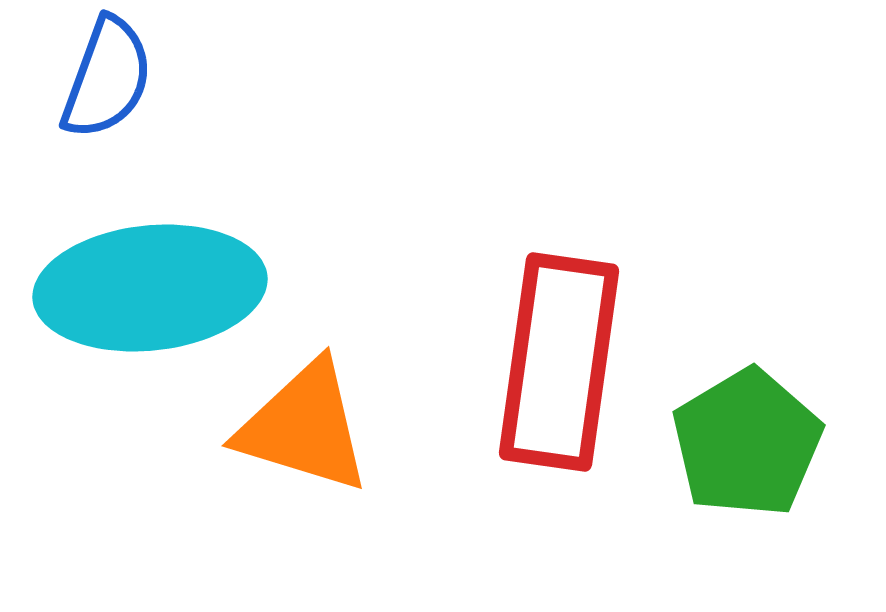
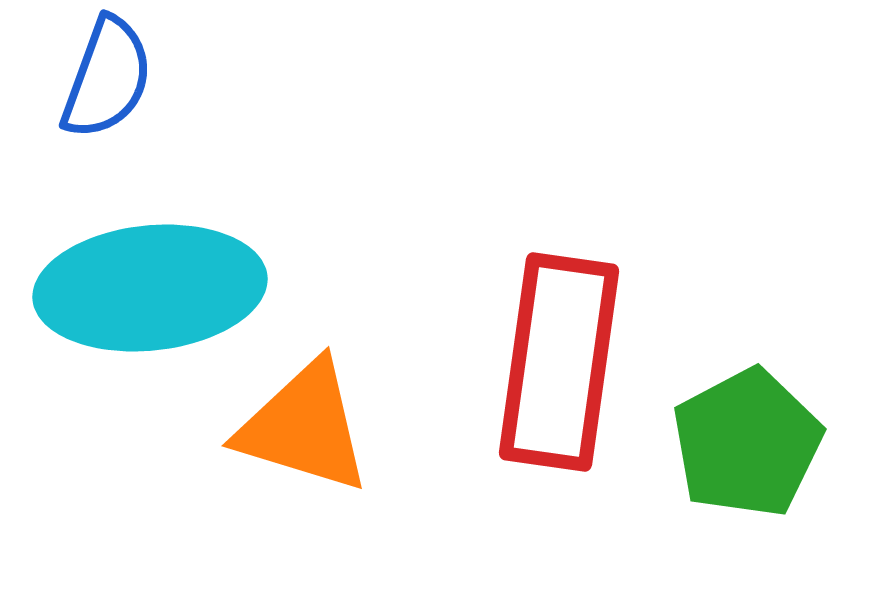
green pentagon: rotated 3 degrees clockwise
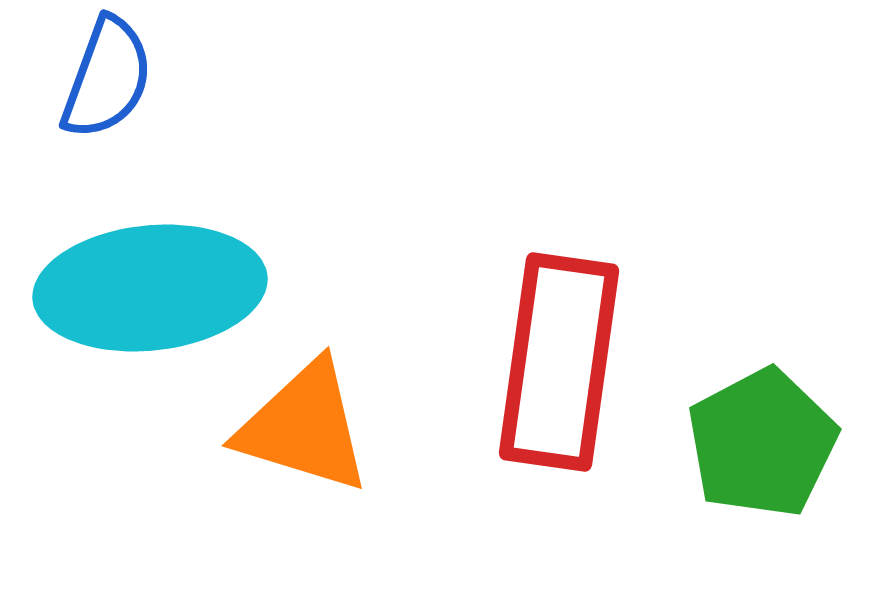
green pentagon: moved 15 px right
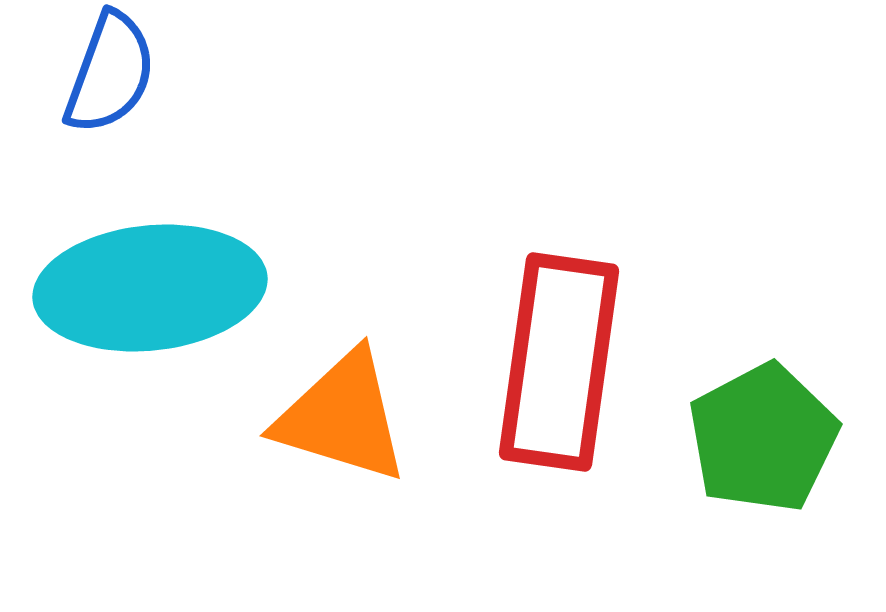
blue semicircle: moved 3 px right, 5 px up
orange triangle: moved 38 px right, 10 px up
green pentagon: moved 1 px right, 5 px up
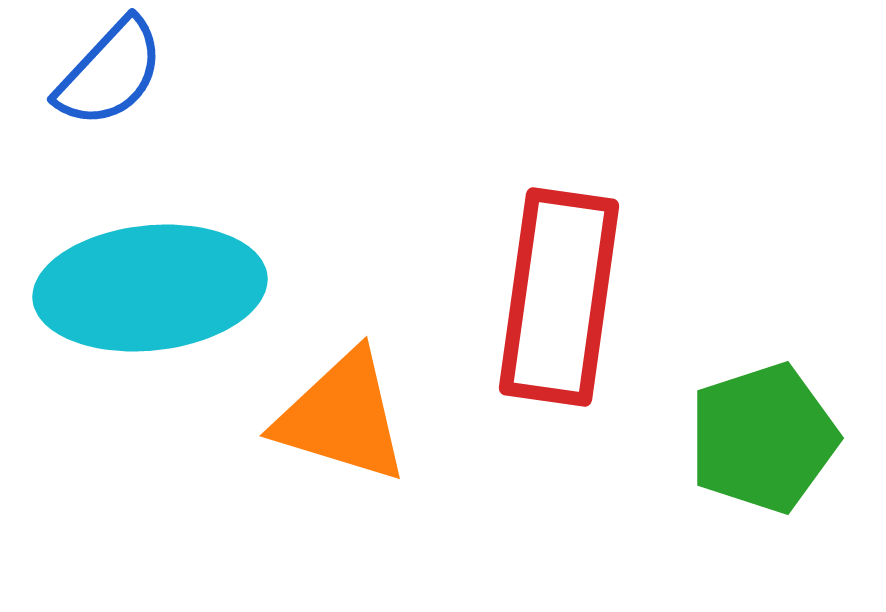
blue semicircle: rotated 23 degrees clockwise
red rectangle: moved 65 px up
green pentagon: rotated 10 degrees clockwise
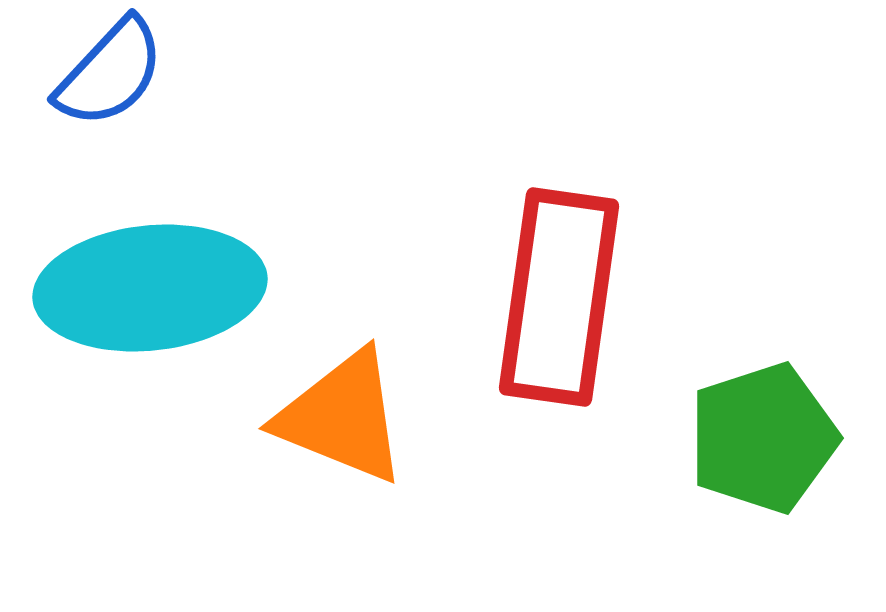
orange triangle: rotated 5 degrees clockwise
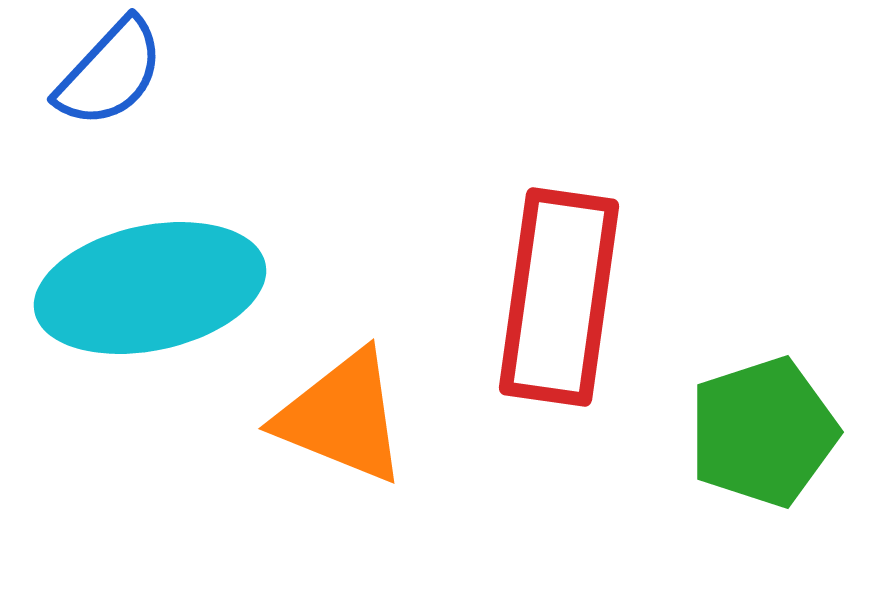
cyan ellipse: rotated 6 degrees counterclockwise
green pentagon: moved 6 px up
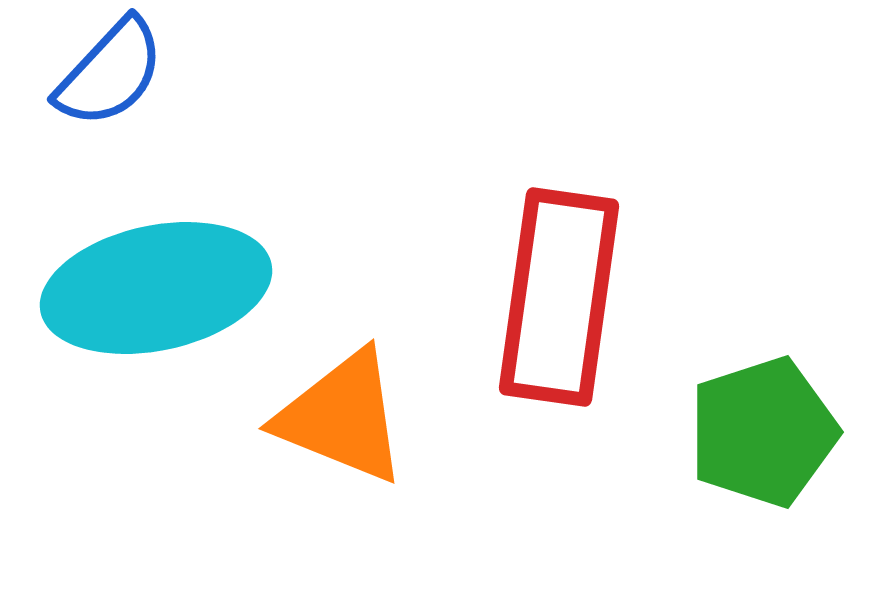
cyan ellipse: moved 6 px right
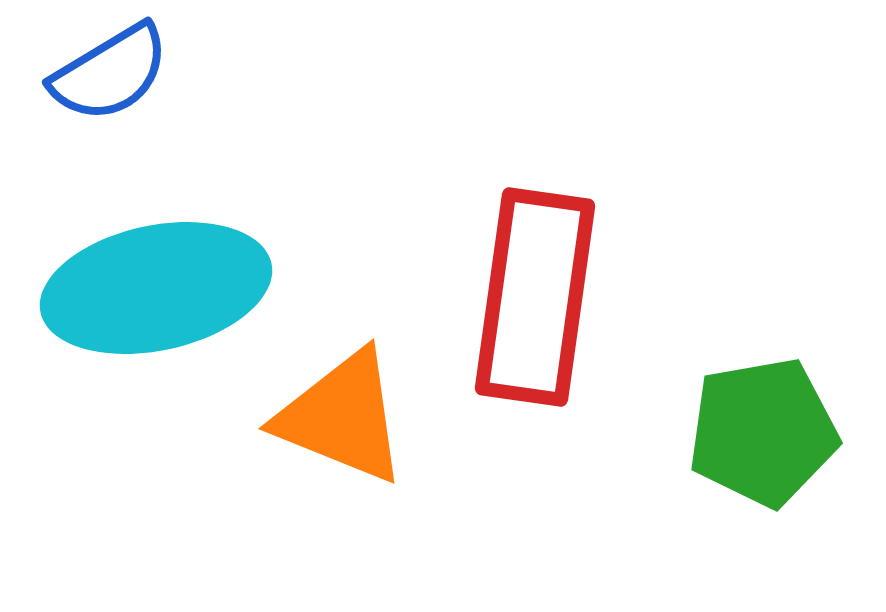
blue semicircle: rotated 16 degrees clockwise
red rectangle: moved 24 px left
green pentagon: rotated 8 degrees clockwise
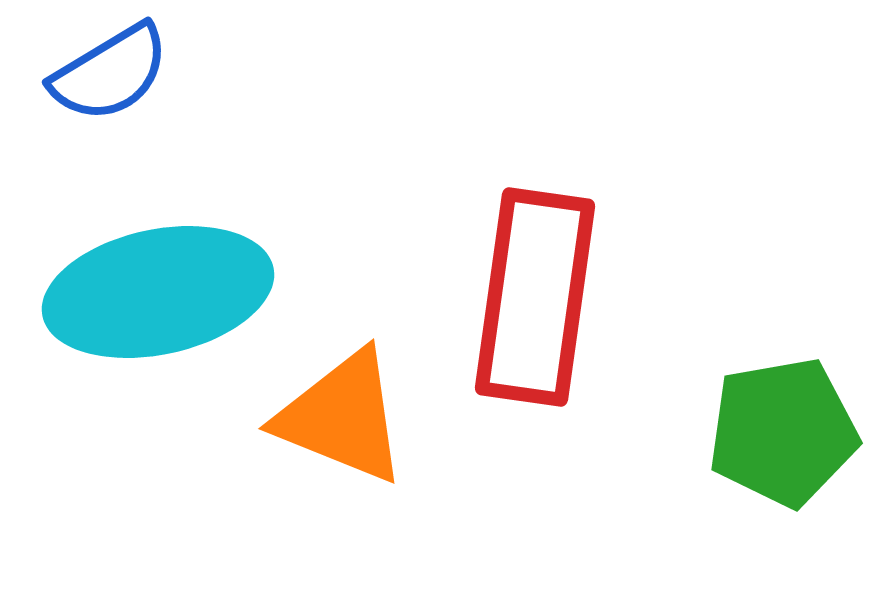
cyan ellipse: moved 2 px right, 4 px down
green pentagon: moved 20 px right
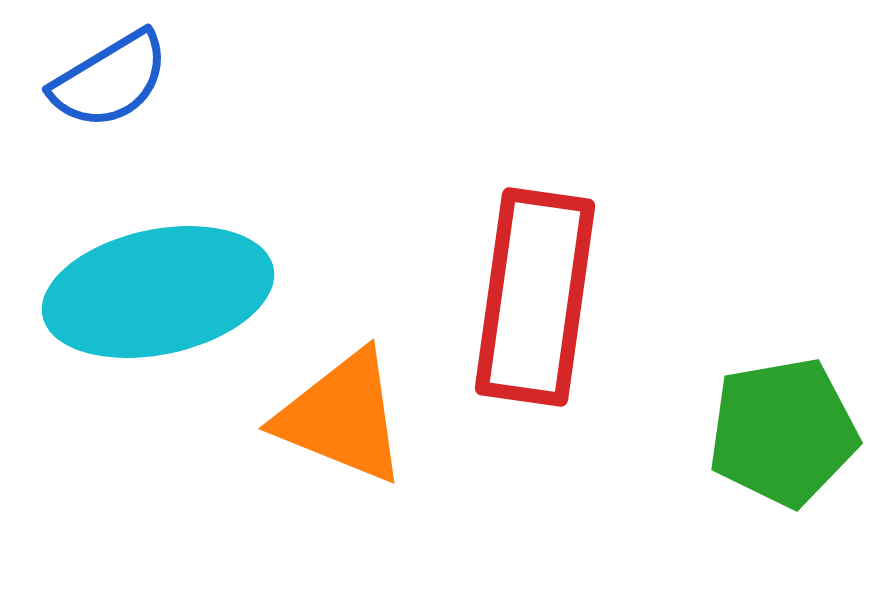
blue semicircle: moved 7 px down
